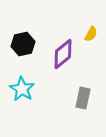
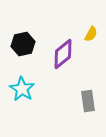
gray rectangle: moved 5 px right, 3 px down; rotated 20 degrees counterclockwise
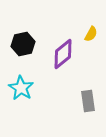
cyan star: moved 1 px left, 1 px up
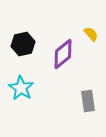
yellow semicircle: rotated 70 degrees counterclockwise
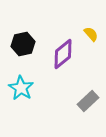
gray rectangle: rotated 55 degrees clockwise
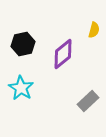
yellow semicircle: moved 3 px right, 4 px up; rotated 56 degrees clockwise
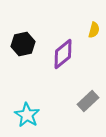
cyan star: moved 6 px right, 27 px down
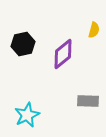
gray rectangle: rotated 45 degrees clockwise
cyan star: rotated 15 degrees clockwise
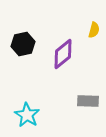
cyan star: rotated 15 degrees counterclockwise
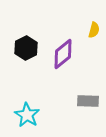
black hexagon: moved 3 px right, 4 px down; rotated 15 degrees counterclockwise
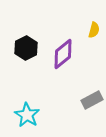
gray rectangle: moved 4 px right, 1 px up; rotated 30 degrees counterclockwise
